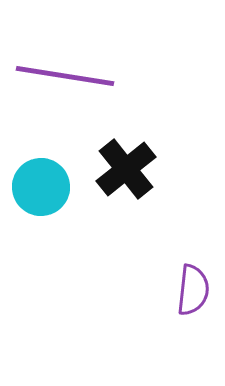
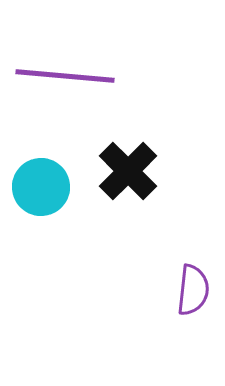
purple line: rotated 4 degrees counterclockwise
black cross: moved 2 px right, 2 px down; rotated 6 degrees counterclockwise
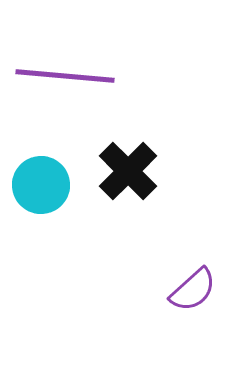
cyan circle: moved 2 px up
purple semicircle: rotated 42 degrees clockwise
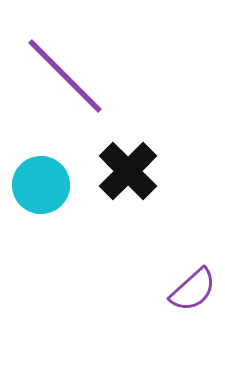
purple line: rotated 40 degrees clockwise
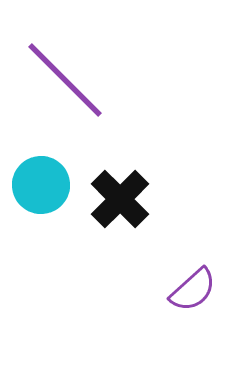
purple line: moved 4 px down
black cross: moved 8 px left, 28 px down
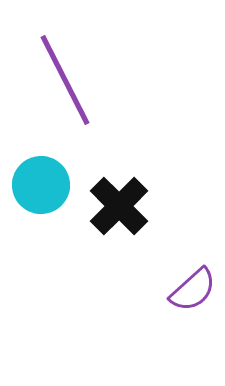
purple line: rotated 18 degrees clockwise
black cross: moved 1 px left, 7 px down
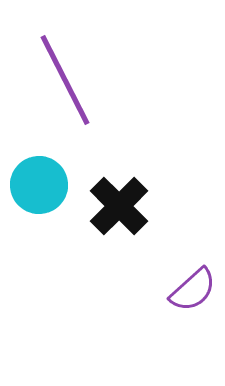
cyan circle: moved 2 px left
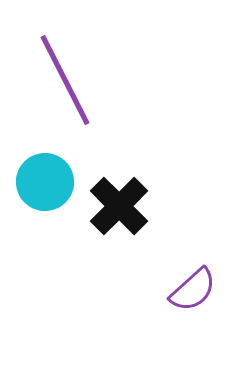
cyan circle: moved 6 px right, 3 px up
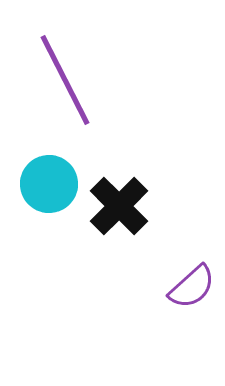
cyan circle: moved 4 px right, 2 px down
purple semicircle: moved 1 px left, 3 px up
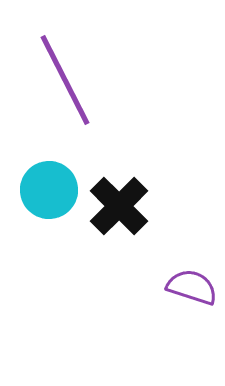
cyan circle: moved 6 px down
purple semicircle: rotated 120 degrees counterclockwise
